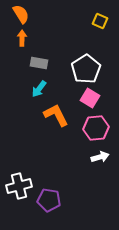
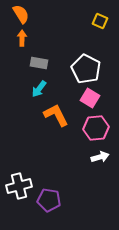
white pentagon: rotated 12 degrees counterclockwise
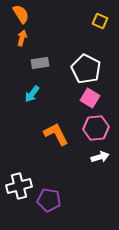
orange arrow: rotated 14 degrees clockwise
gray rectangle: moved 1 px right; rotated 18 degrees counterclockwise
cyan arrow: moved 7 px left, 5 px down
orange L-shape: moved 19 px down
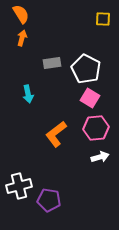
yellow square: moved 3 px right, 2 px up; rotated 21 degrees counterclockwise
gray rectangle: moved 12 px right
cyan arrow: moved 4 px left; rotated 48 degrees counterclockwise
orange L-shape: rotated 100 degrees counterclockwise
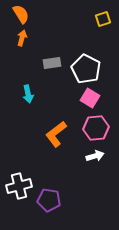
yellow square: rotated 21 degrees counterclockwise
white arrow: moved 5 px left, 1 px up
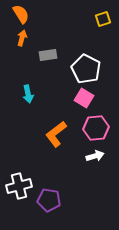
gray rectangle: moved 4 px left, 8 px up
pink square: moved 6 px left
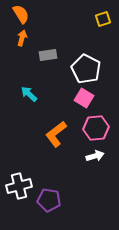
cyan arrow: moved 1 px right; rotated 144 degrees clockwise
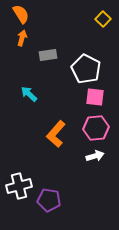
yellow square: rotated 28 degrees counterclockwise
pink square: moved 11 px right, 1 px up; rotated 24 degrees counterclockwise
orange L-shape: rotated 12 degrees counterclockwise
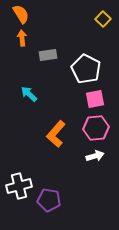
orange arrow: rotated 21 degrees counterclockwise
pink square: moved 2 px down; rotated 18 degrees counterclockwise
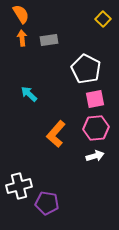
gray rectangle: moved 1 px right, 15 px up
purple pentagon: moved 2 px left, 3 px down
